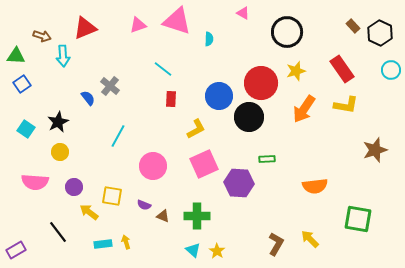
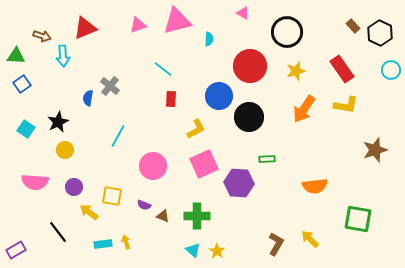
pink triangle at (177, 21): rotated 32 degrees counterclockwise
red circle at (261, 83): moved 11 px left, 17 px up
blue semicircle at (88, 98): rotated 133 degrees counterclockwise
yellow circle at (60, 152): moved 5 px right, 2 px up
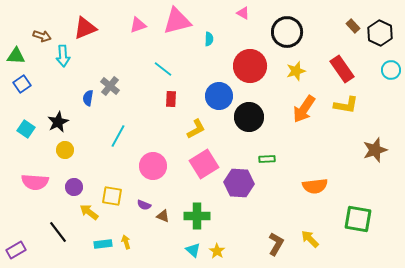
pink square at (204, 164): rotated 8 degrees counterclockwise
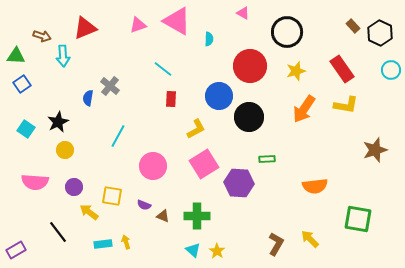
pink triangle at (177, 21): rotated 44 degrees clockwise
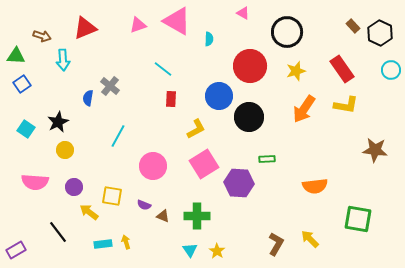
cyan arrow at (63, 56): moved 4 px down
brown star at (375, 150): rotated 25 degrees clockwise
cyan triangle at (193, 250): moved 3 px left; rotated 14 degrees clockwise
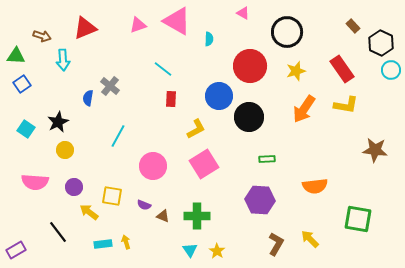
black hexagon at (380, 33): moved 1 px right, 10 px down
purple hexagon at (239, 183): moved 21 px right, 17 px down
